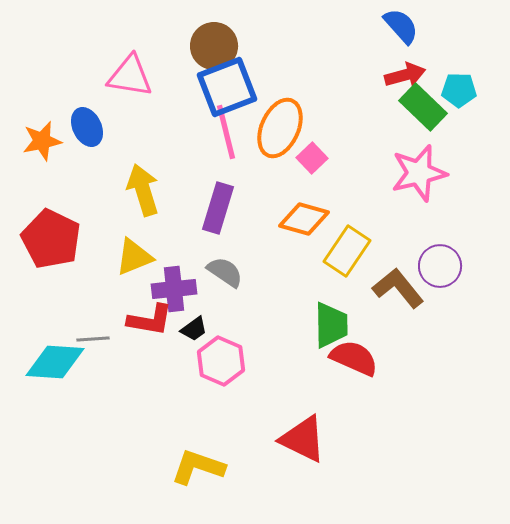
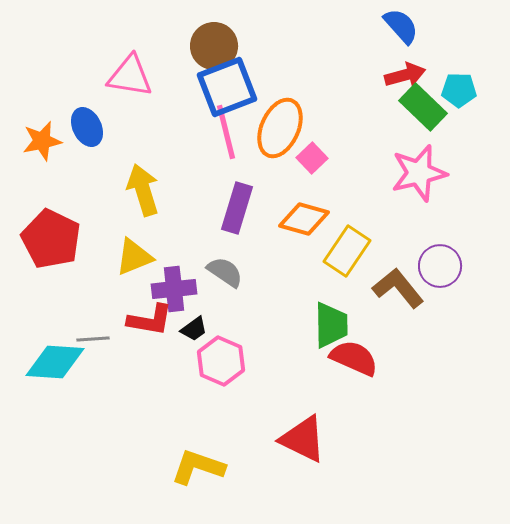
purple rectangle: moved 19 px right
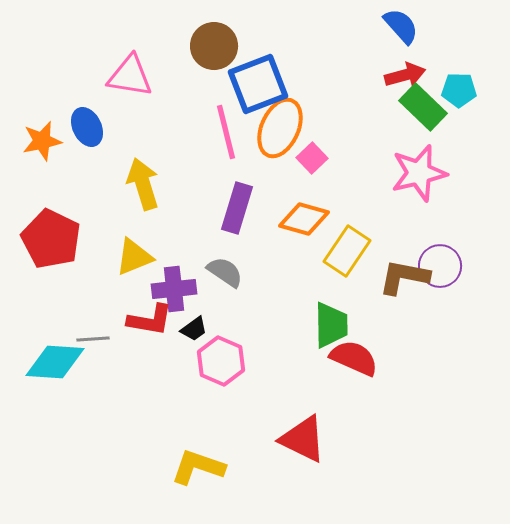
blue square: moved 31 px right, 3 px up
yellow arrow: moved 6 px up
brown L-shape: moved 6 px right, 11 px up; rotated 40 degrees counterclockwise
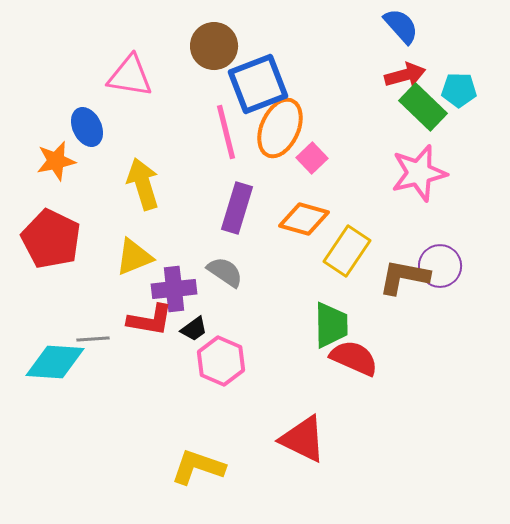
orange star: moved 14 px right, 20 px down
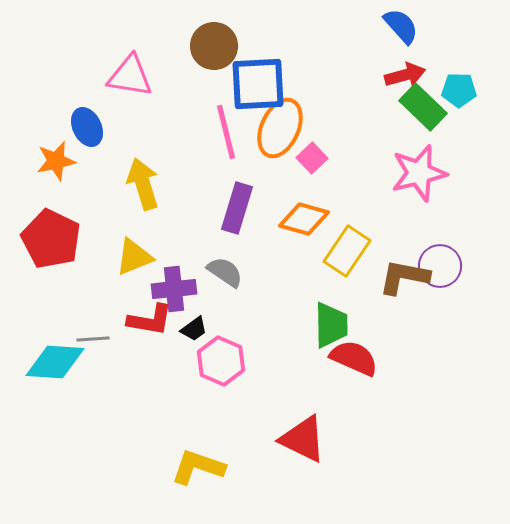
blue square: rotated 18 degrees clockwise
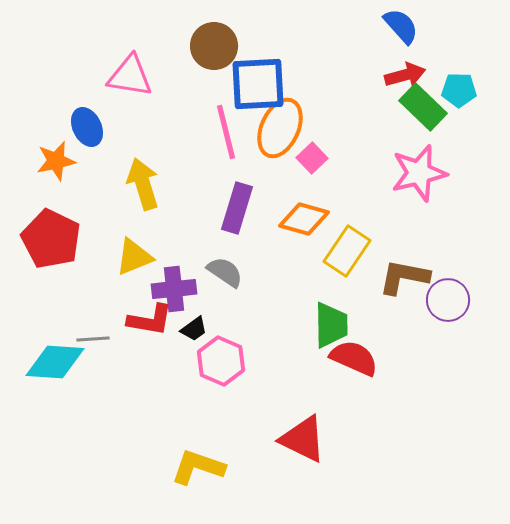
purple circle: moved 8 px right, 34 px down
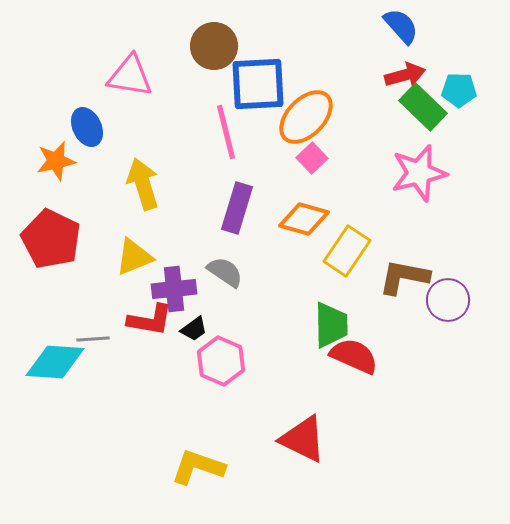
orange ellipse: moved 26 px right, 11 px up; rotated 20 degrees clockwise
red semicircle: moved 2 px up
